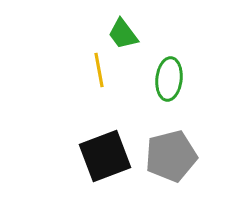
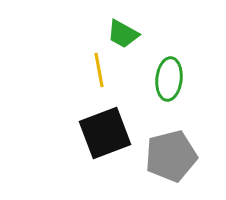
green trapezoid: rotated 24 degrees counterclockwise
black square: moved 23 px up
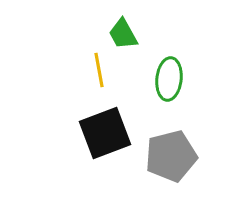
green trapezoid: rotated 32 degrees clockwise
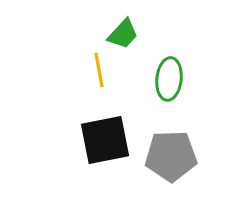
green trapezoid: rotated 108 degrees counterclockwise
black square: moved 7 px down; rotated 10 degrees clockwise
gray pentagon: rotated 12 degrees clockwise
